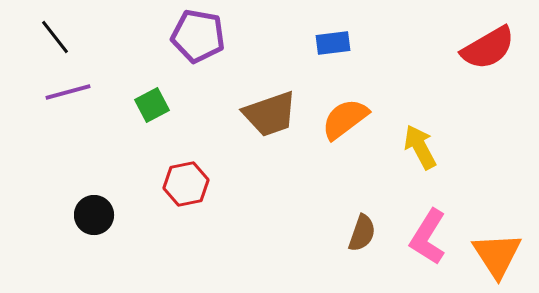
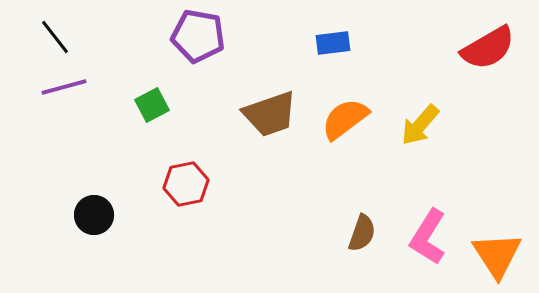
purple line: moved 4 px left, 5 px up
yellow arrow: moved 22 px up; rotated 111 degrees counterclockwise
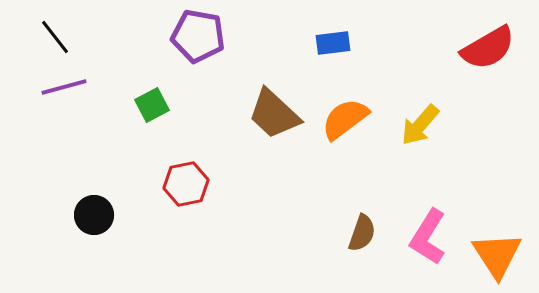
brown trapezoid: moved 4 px right; rotated 62 degrees clockwise
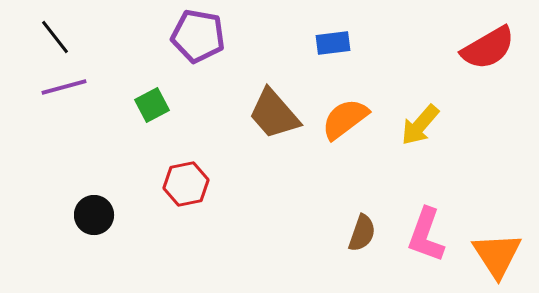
brown trapezoid: rotated 6 degrees clockwise
pink L-shape: moved 2 px left, 2 px up; rotated 12 degrees counterclockwise
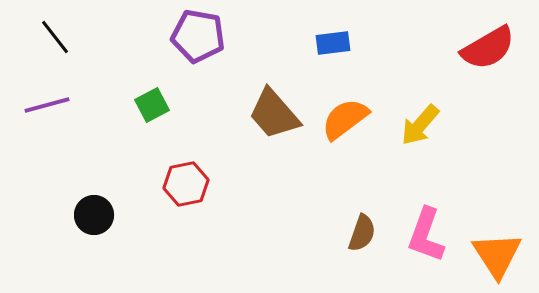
purple line: moved 17 px left, 18 px down
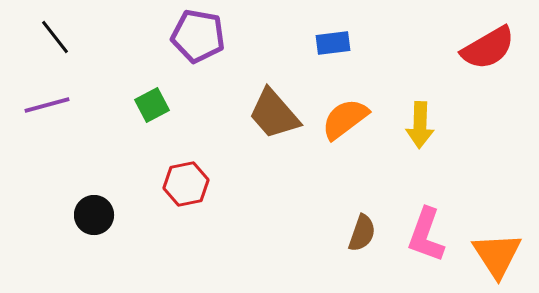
yellow arrow: rotated 39 degrees counterclockwise
